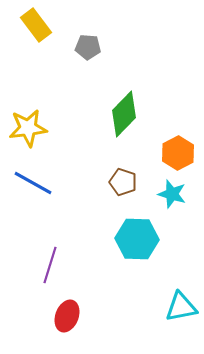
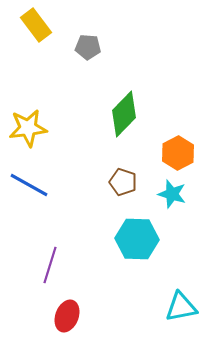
blue line: moved 4 px left, 2 px down
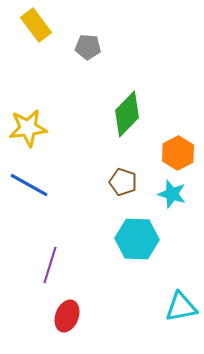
green diamond: moved 3 px right
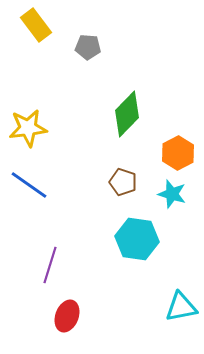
blue line: rotated 6 degrees clockwise
cyan hexagon: rotated 6 degrees clockwise
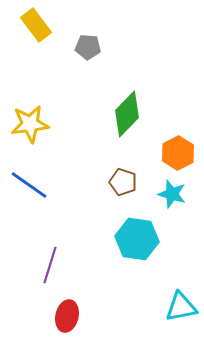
yellow star: moved 2 px right, 4 px up
red ellipse: rotated 8 degrees counterclockwise
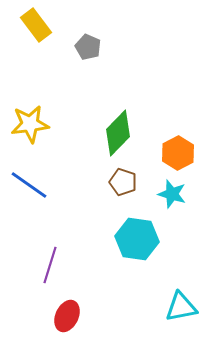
gray pentagon: rotated 20 degrees clockwise
green diamond: moved 9 px left, 19 px down
red ellipse: rotated 12 degrees clockwise
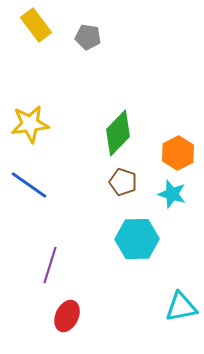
gray pentagon: moved 10 px up; rotated 15 degrees counterclockwise
cyan hexagon: rotated 9 degrees counterclockwise
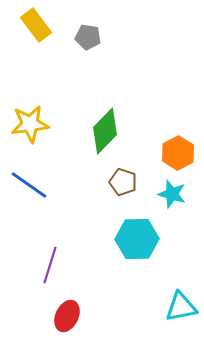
green diamond: moved 13 px left, 2 px up
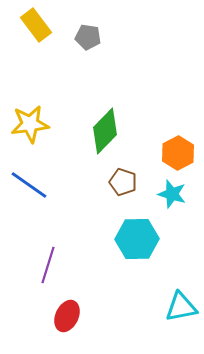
purple line: moved 2 px left
